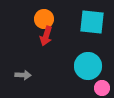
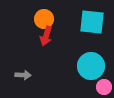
cyan circle: moved 3 px right
pink circle: moved 2 px right, 1 px up
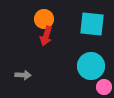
cyan square: moved 2 px down
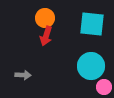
orange circle: moved 1 px right, 1 px up
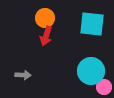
cyan circle: moved 5 px down
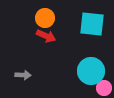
red arrow: rotated 84 degrees counterclockwise
pink circle: moved 1 px down
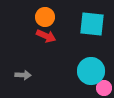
orange circle: moved 1 px up
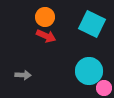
cyan square: rotated 20 degrees clockwise
cyan circle: moved 2 px left
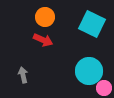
red arrow: moved 3 px left, 4 px down
gray arrow: rotated 105 degrees counterclockwise
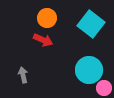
orange circle: moved 2 px right, 1 px down
cyan square: moved 1 px left; rotated 12 degrees clockwise
cyan circle: moved 1 px up
